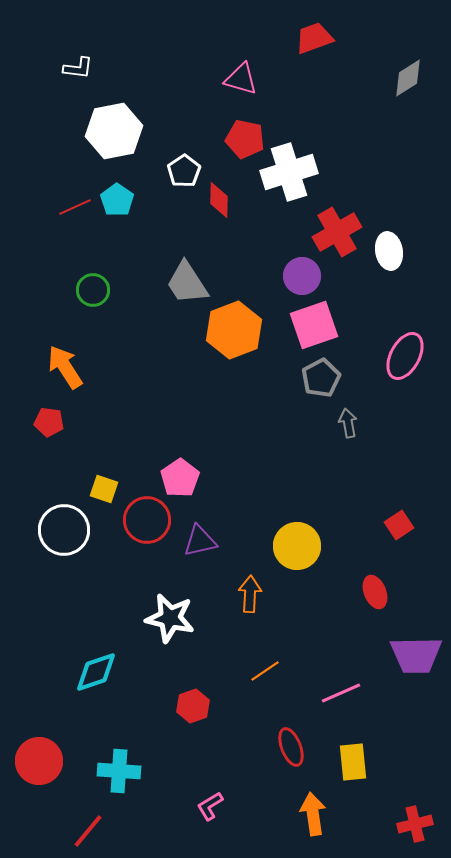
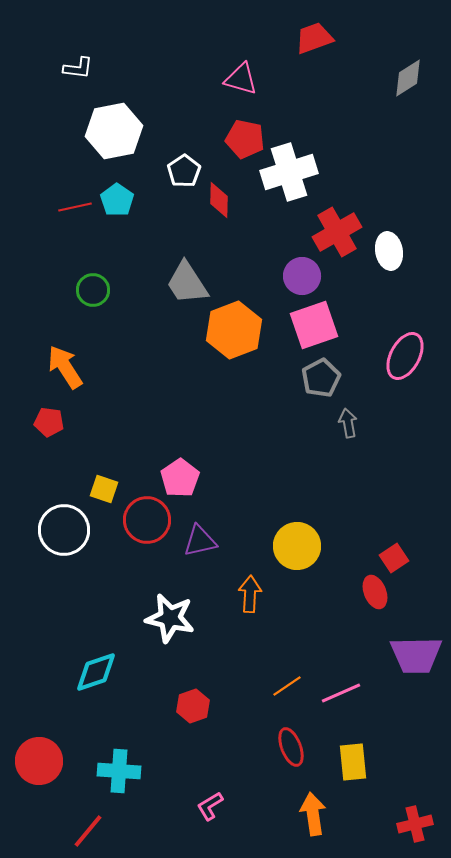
red line at (75, 207): rotated 12 degrees clockwise
red square at (399, 525): moved 5 px left, 33 px down
orange line at (265, 671): moved 22 px right, 15 px down
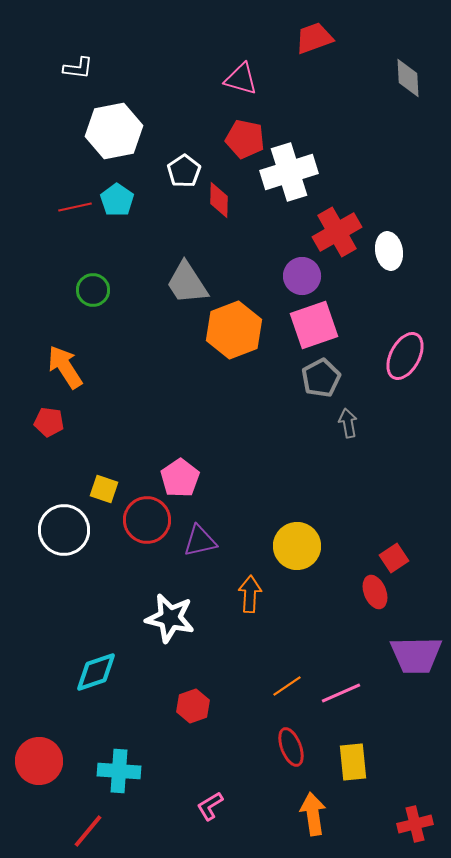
gray diamond at (408, 78): rotated 60 degrees counterclockwise
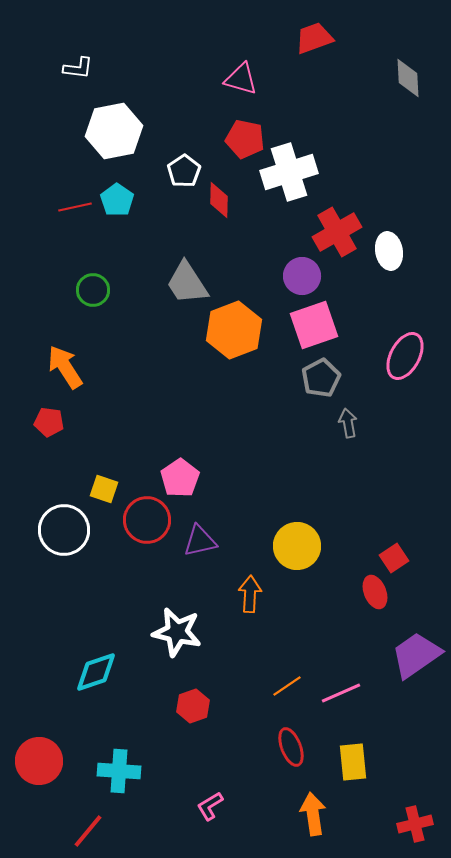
white star at (170, 618): moved 7 px right, 14 px down
purple trapezoid at (416, 655): rotated 146 degrees clockwise
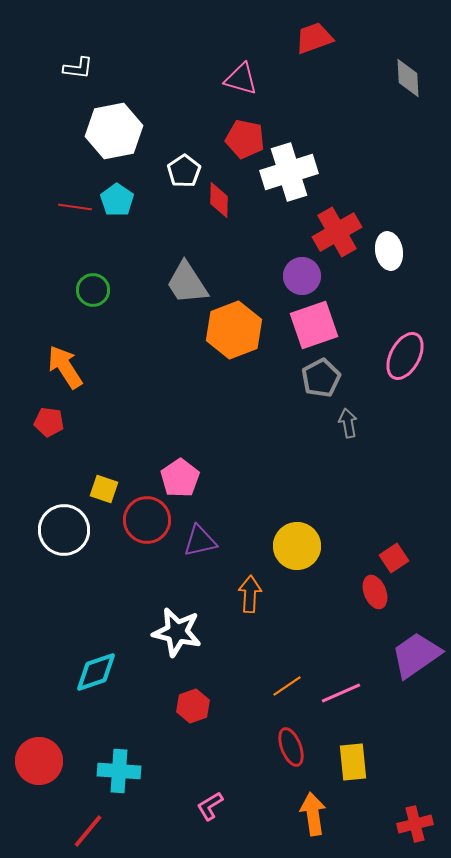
red line at (75, 207): rotated 20 degrees clockwise
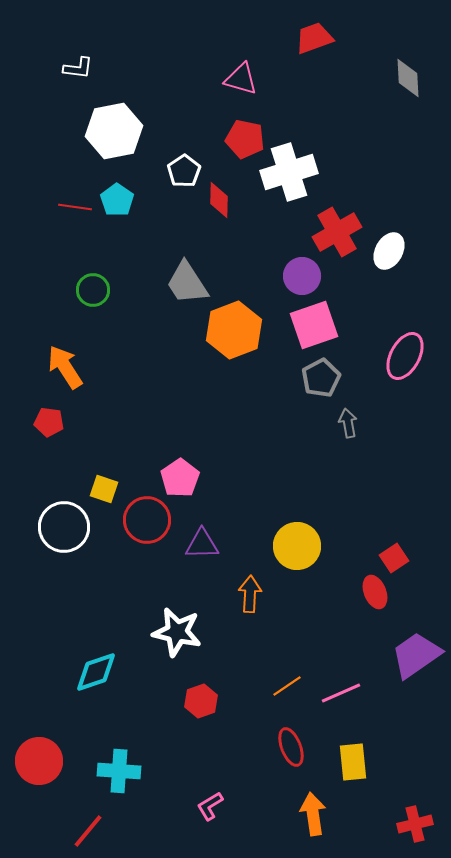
white ellipse at (389, 251): rotated 39 degrees clockwise
white circle at (64, 530): moved 3 px up
purple triangle at (200, 541): moved 2 px right, 3 px down; rotated 12 degrees clockwise
red hexagon at (193, 706): moved 8 px right, 5 px up
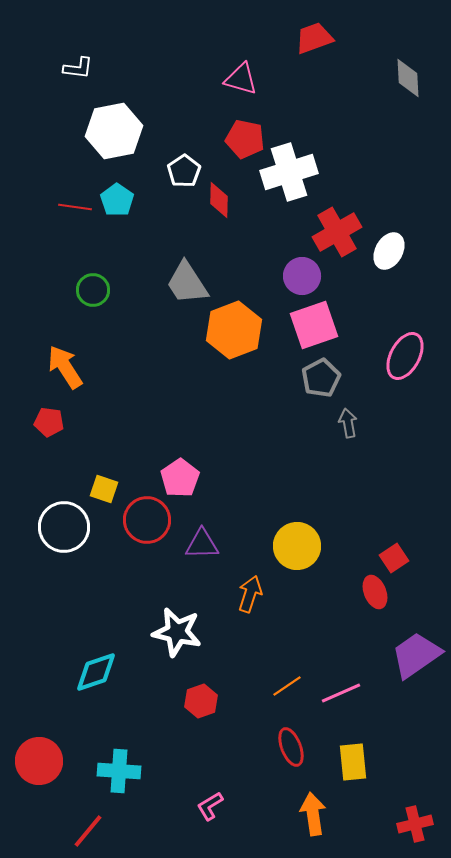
orange arrow at (250, 594): rotated 15 degrees clockwise
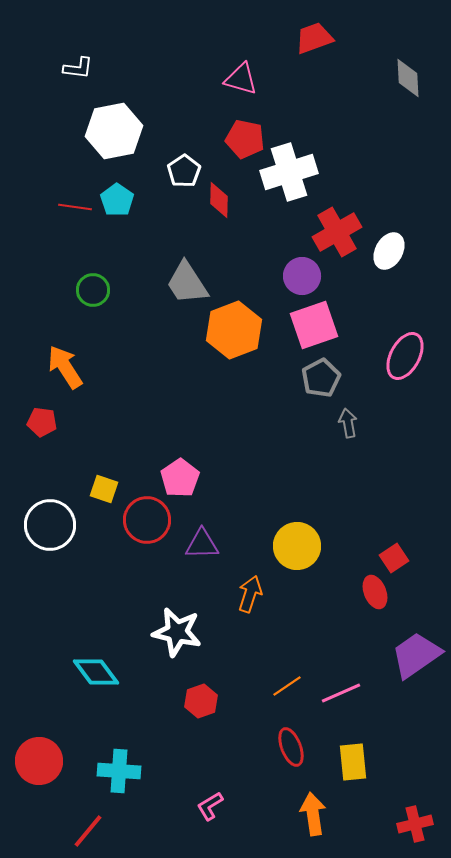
red pentagon at (49, 422): moved 7 px left
white circle at (64, 527): moved 14 px left, 2 px up
cyan diamond at (96, 672): rotated 72 degrees clockwise
